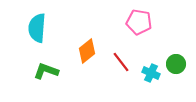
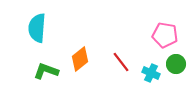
pink pentagon: moved 26 px right, 13 px down
orange diamond: moved 7 px left, 8 px down
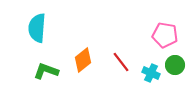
orange diamond: moved 3 px right, 1 px down
green circle: moved 1 px left, 1 px down
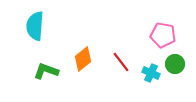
cyan semicircle: moved 2 px left, 2 px up
pink pentagon: moved 2 px left
orange diamond: moved 1 px up
green circle: moved 1 px up
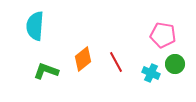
red line: moved 5 px left; rotated 10 degrees clockwise
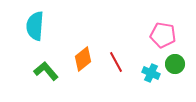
green L-shape: rotated 30 degrees clockwise
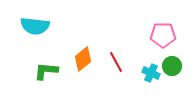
cyan semicircle: rotated 88 degrees counterclockwise
pink pentagon: rotated 10 degrees counterclockwise
green circle: moved 3 px left, 2 px down
green L-shape: rotated 45 degrees counterclockwise
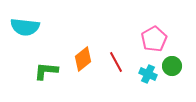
cyan semicircle: moved 10 px left, 1 px down
pink pentagon: moved 9 px left, 4 px down; rotated 30 degrees counterclockwise
cyan cross: moved 3 px left, 1 px down
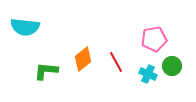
pink pentagon: rotated 20 degrees clockwise
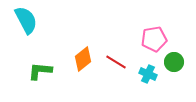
cyan semicircle: moved 1 px right, 7 px up; rotated 124 degrees counterclockwise
red line: rotated 30 degrees counterclockwise
green circle: moved 2 px right, 4 px up
green L-shape: moved 6 px left
